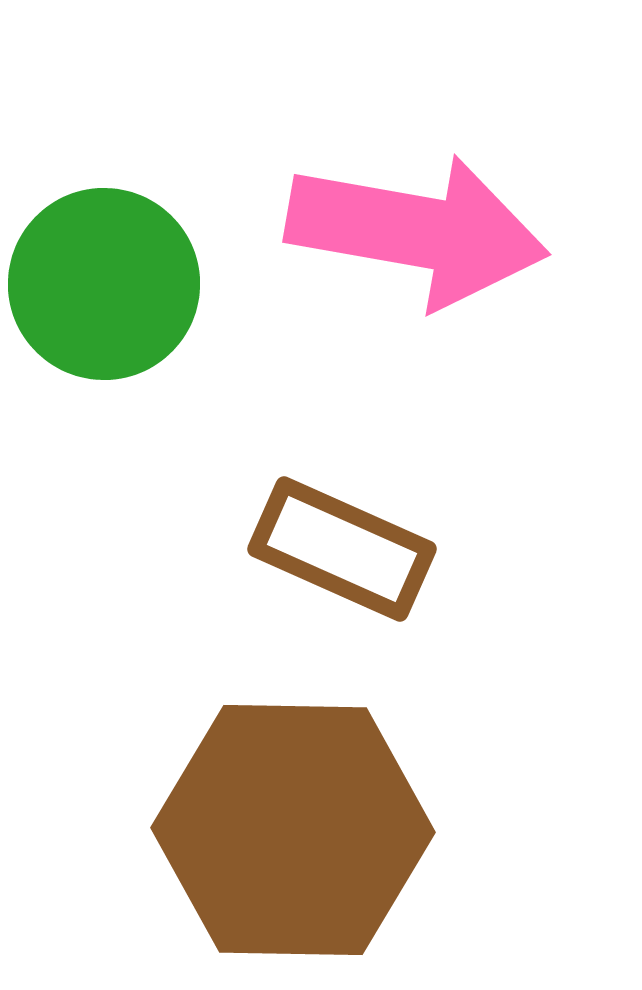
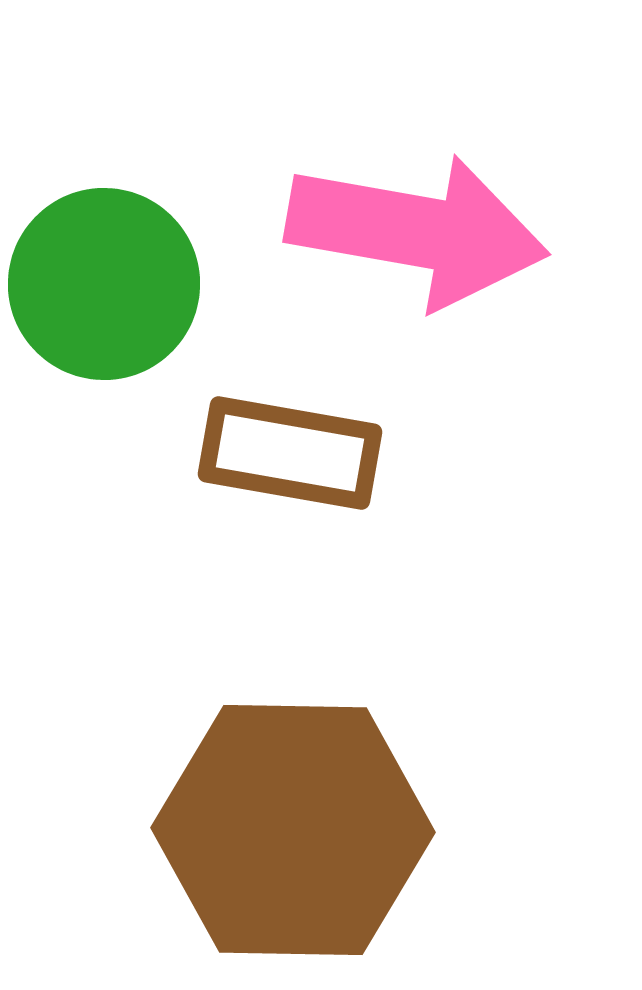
brown rectangle: moved 52 px left, 96 px up; rotated 14 degrees counterclockwise
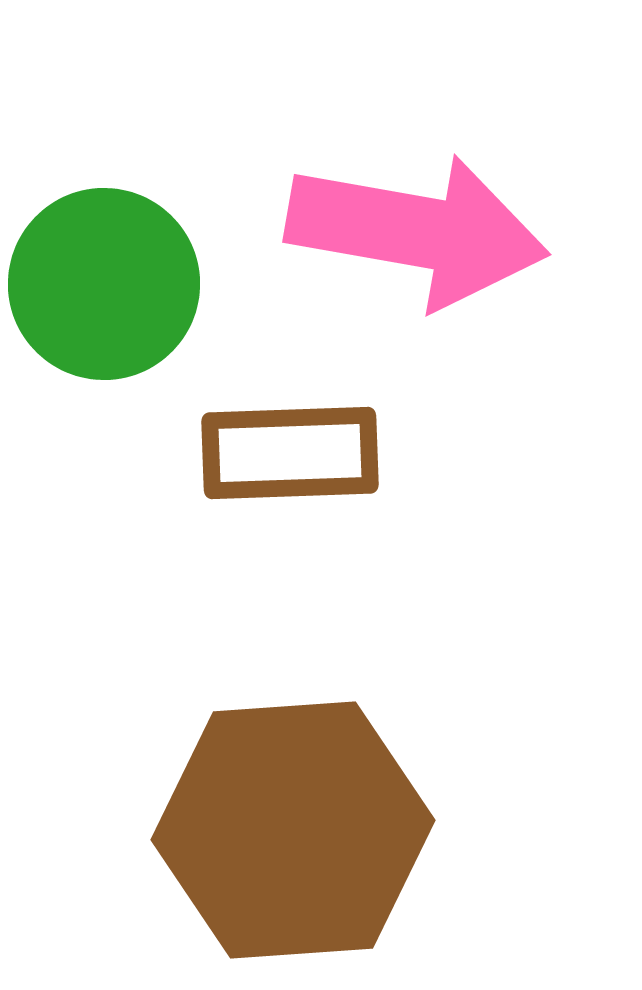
brown rectangle: rotated 12 degrees counterclockwise
brown hexagon: rotated 5 degrees counterclockwise
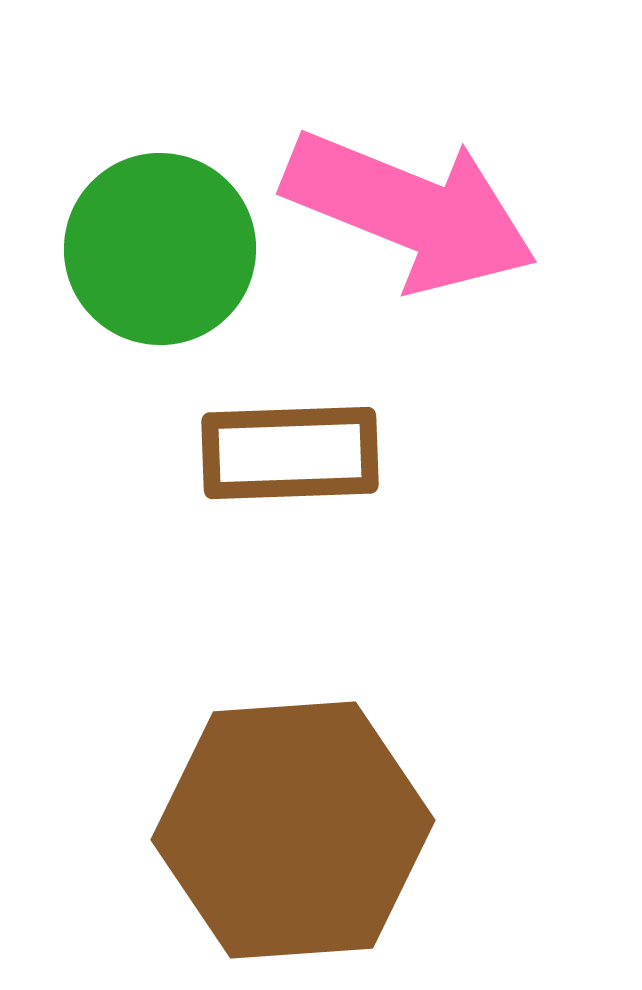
pink arrow: moved 7 px left, 20 px up; rotated 12 degrees clockwise
green circle: moved 56 px right, 35 px up
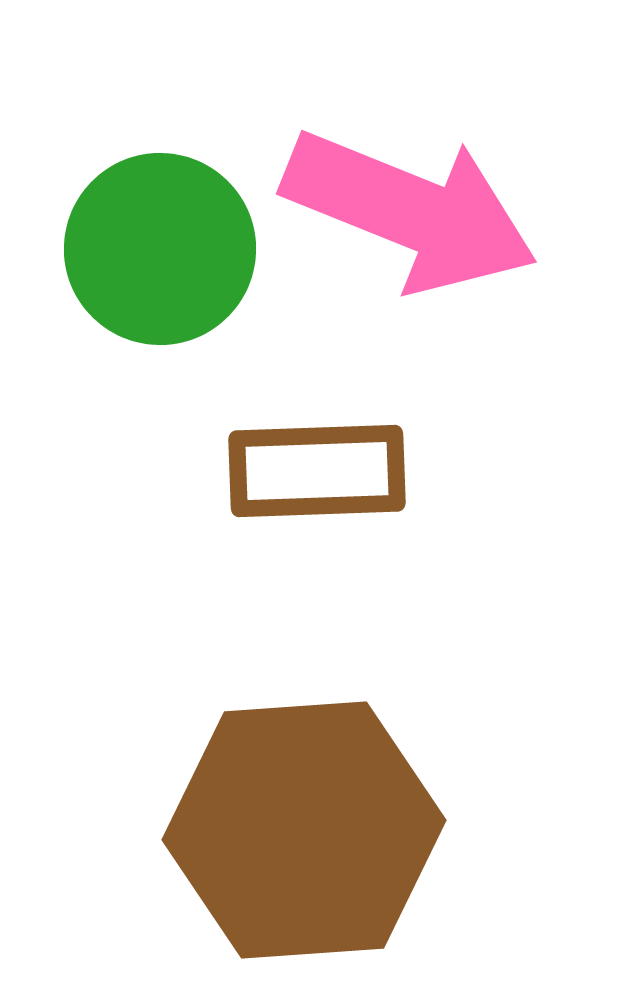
brown rectangle: moved 27 px right, 18 px down
brown hexagon: moved 11 px right
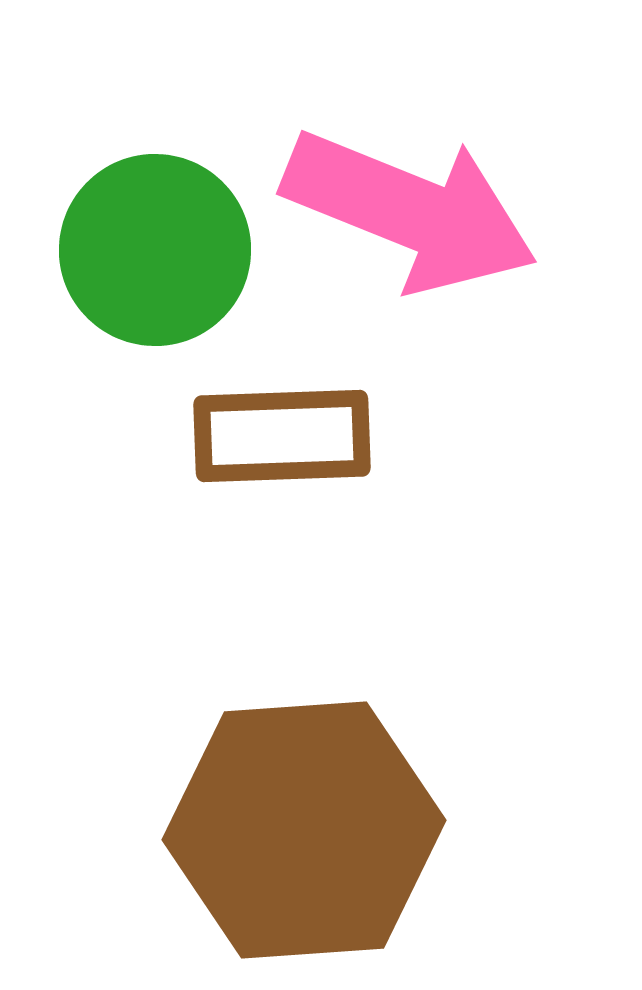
green circle: moved 5 px left, 1 px down
brown rectangle: moved 35 px left, 35 px up
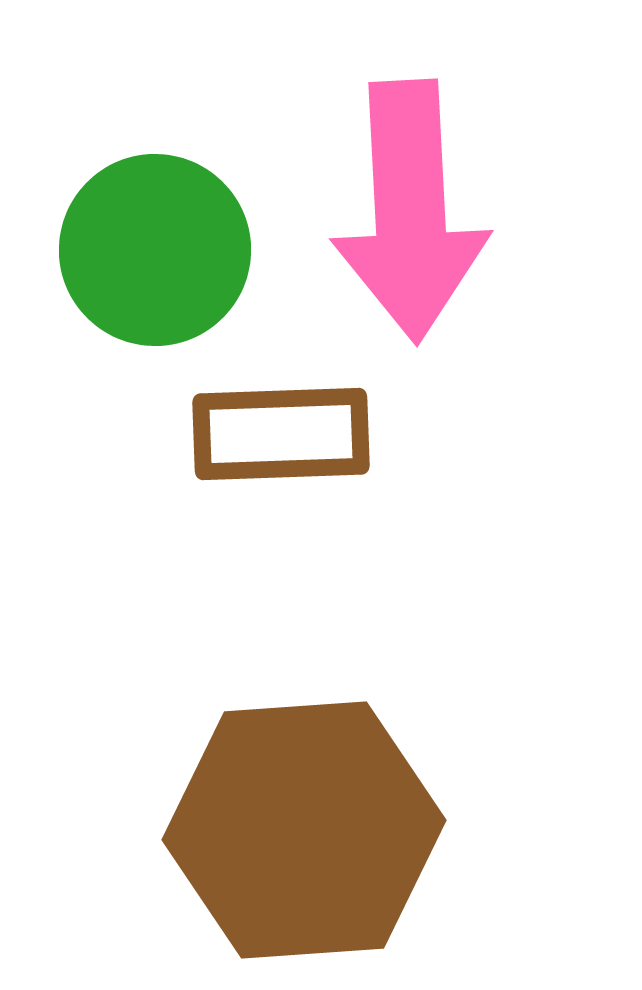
pink arrow: rotated 65 degrees clockwise
brown rectangle: moved 1 px left, 2 px up
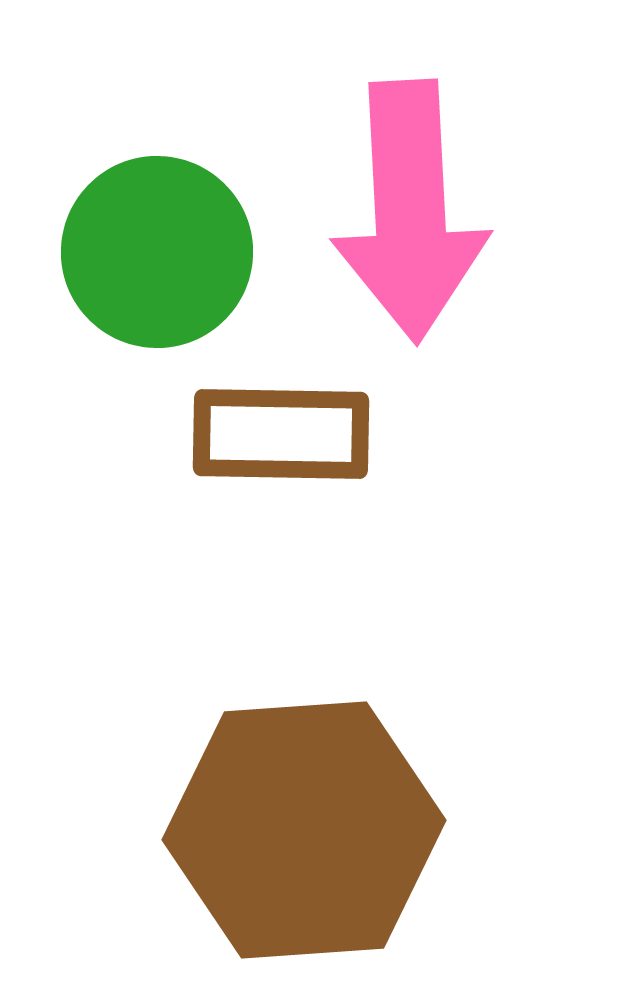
green circle: moved 2 px right, 2 px down
brown rectangle: rotated 3 degrees clockwise
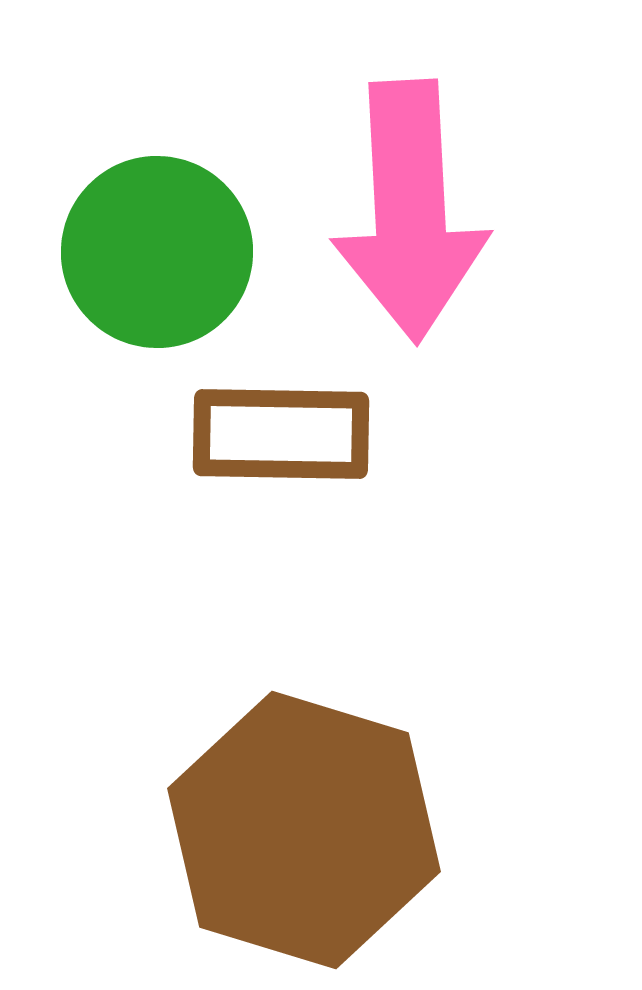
brown hexagon: rotated 21 degrees clockwise
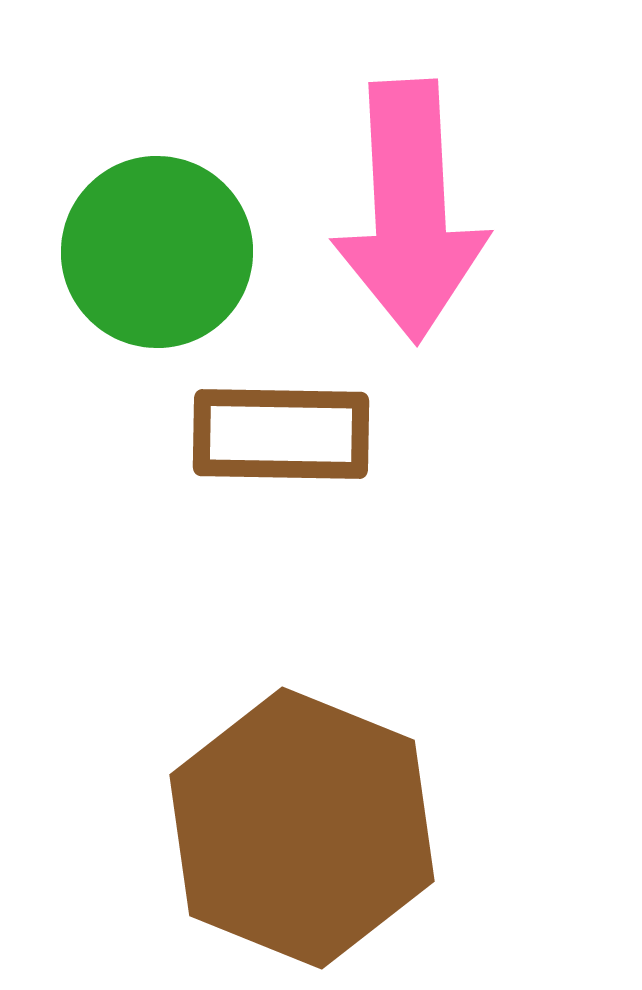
brown hexagon: moved 2 px left, 2 px up; rotated 5 degrees clockwise
